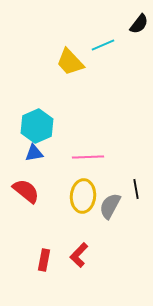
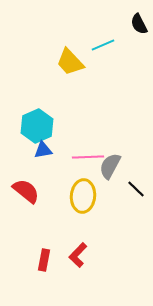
black semicircle: rotated 115 degrees clockwise
blue triangle: moved 9 px right, 3 px up
black line: rotated 36 degrees counterclockwise
gray semicircle: moved 40 px up
red L-shape: moved 1 px left
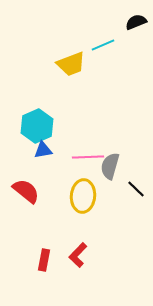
black semicircle: moved 3 px left, 2 px up; rotated 95 degrees clockwise
yellow trapezoid: moved 1 px right, 2 px down; rotated 68 degrees counterclockwise
gray semicircle: rotated 12 degrees counterclockwise
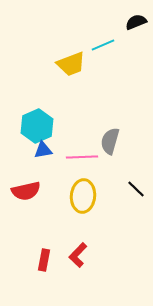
pink line: moved 6 px left
gray semicircle: moved 25 px up
red semicircle: rotated 128 degrees clockwise
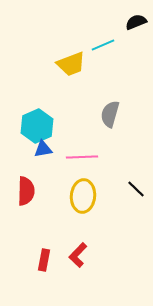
gray semicircle: moved 27 px up
blue triangle: moved 1 px up
red semicircle: rotated 76 degrees counterclockwise
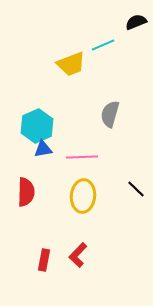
red semicircle: moved 1 px down
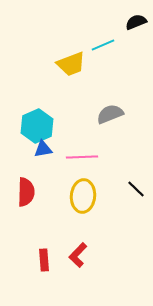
gray semicircle: rotated 52 degrees clockwise
red rectangle: rotated 15 degrees counterclockwise
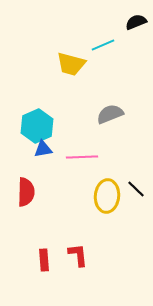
yellow trapezoid: rotated 36 degrees clockwise
yellow ellipse: moved 24 px right
red L-shape: rotated 130 degrees clockwise
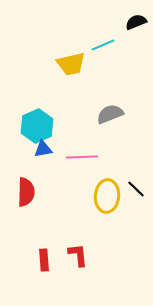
yellow trapezoid: rotated 28 degrees counterclockwise
